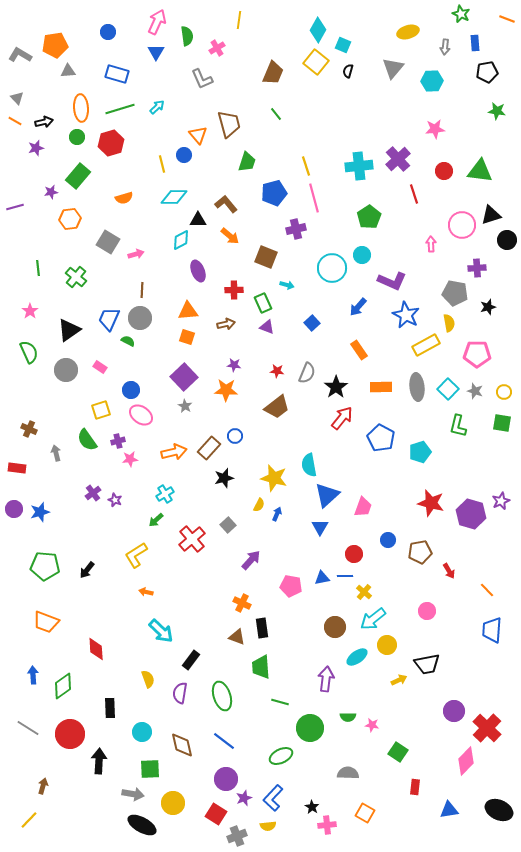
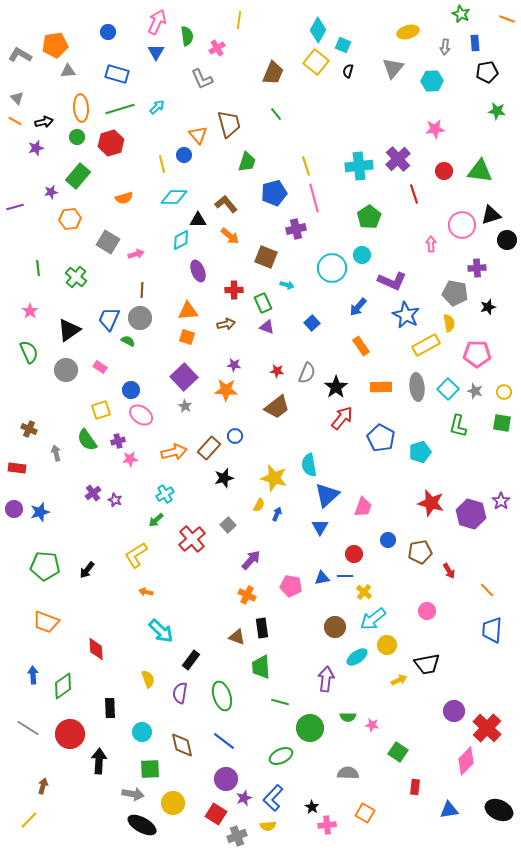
orange rectangle at (359, 350): moved 2 px right, 4 px up
purple star at (501, 501): rotated 12 degrees counterclockwise
orange cross at (242, 603): moved 5 px right, 8 px up
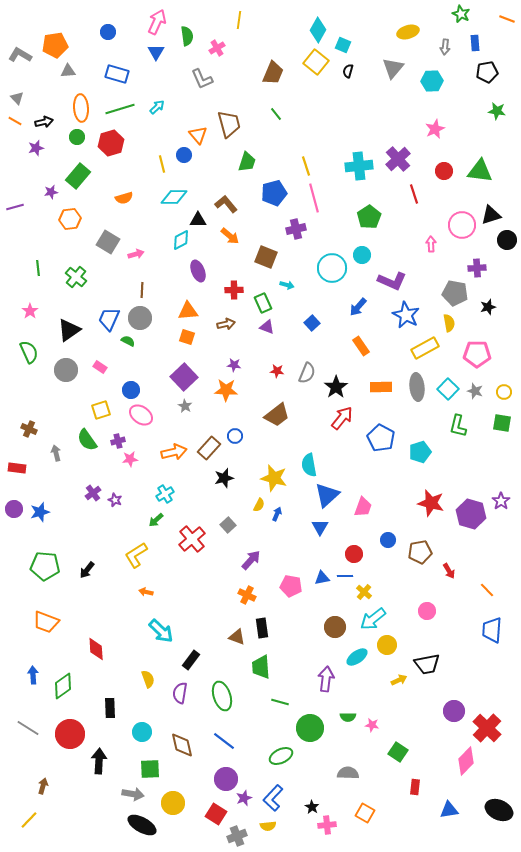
pink star at (435, 129): rotated 18 degrees counterclockwise
yellow rectangle at (426, 345): moved 1 px left, 3 px down
brown trapezoid at (277, 407): moved 8 px down
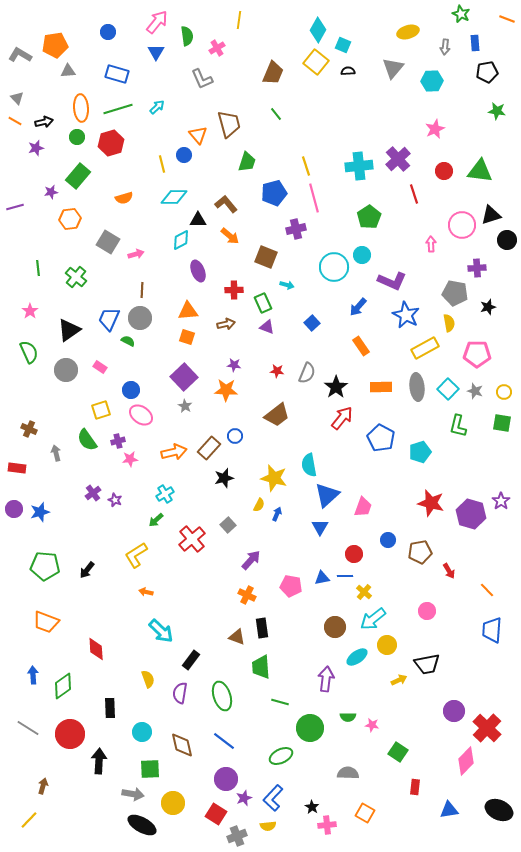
pink arrow at (157, 22): rotated 15 degrees clockwise
black semicircle at (348, 71): rotated 72 degrees clockwise
green line at (120, 109): moved 2 px left
cyan circle at (332, 268): moved 2 px right, 1 px up
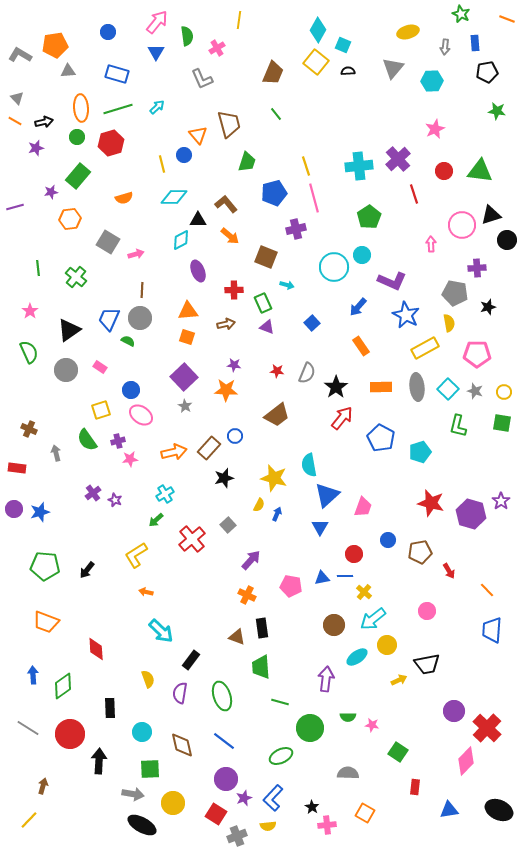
brown circle at (335, 627): moved 1 px left, 2 px up
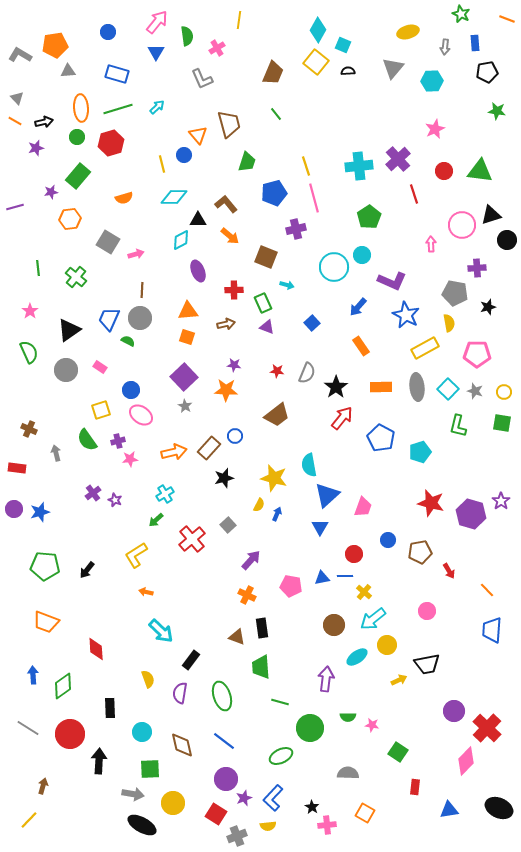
black ellipse at (499, 810): moved 2 px up
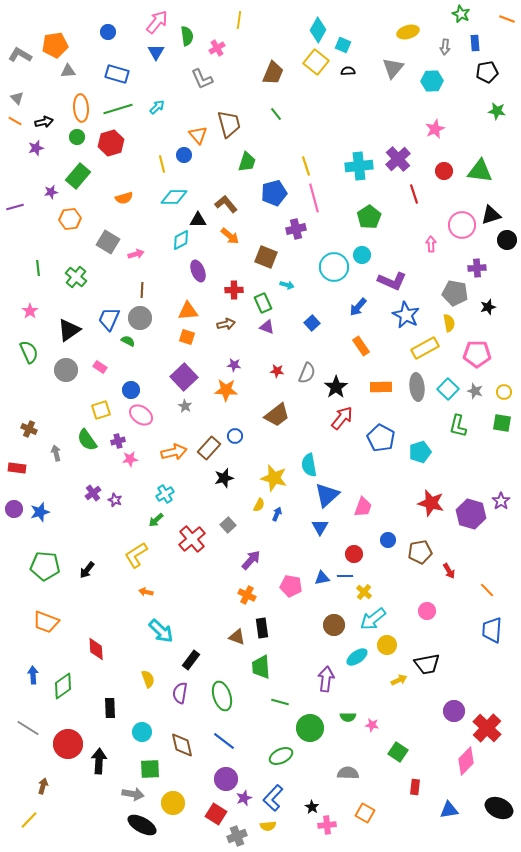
red circle at (70, 734): moved 2 px left, 10 px down
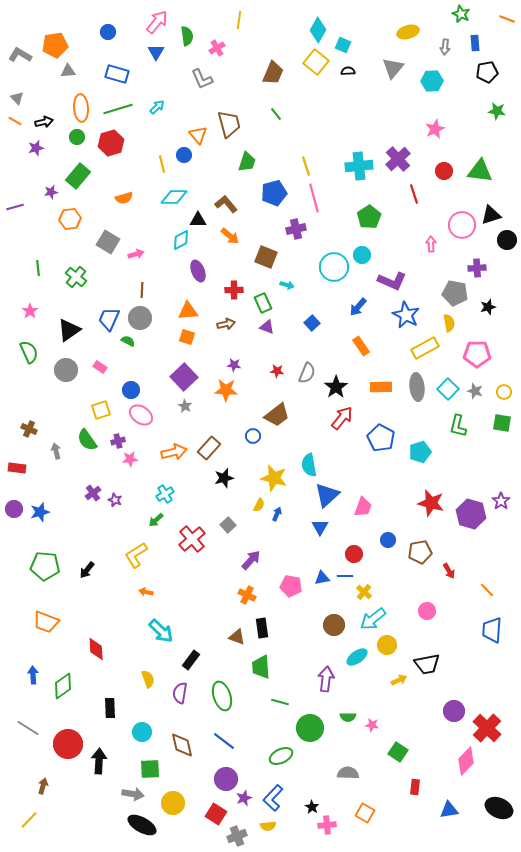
blue circle at (235, 436): moved 18 px right
gray arrow at (56, 453): moved 2 px up
